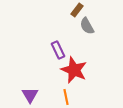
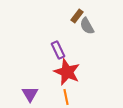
brown rectangle: moved 6 px down
red star: moved 7 px left, 2 px down
purple triangle: moved 1 px up
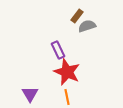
gray semicircle: rotated 102 degrees clockwise
orange line: moved 1 px right
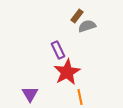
red star: rotated 20 degrees clockwise
orange line: moved 13 px right
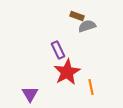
brown rectangle: rotated 72 degrees clockwise
orange line: moved 11 px right, 10 px up
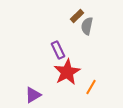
brown rectangle: rotated 64 degrees counterclockwise
gray semicircle: rotated 60 degrees counterclockwise
orange line: rotated 42 degrees clockwise
purple triangle: moved 3 px right, 1 px down; rotated 30 degrees clockwise
